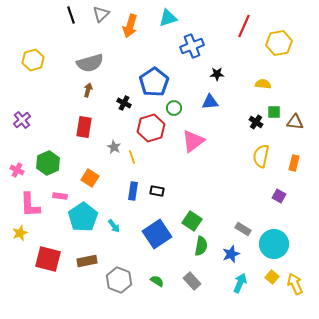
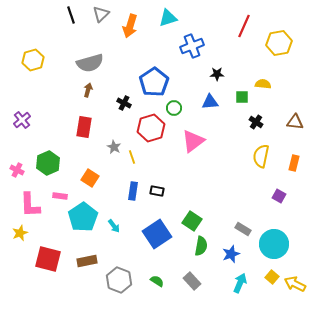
green square at (274, 112): moved 32 px left, 15 px up
yellow arrow at (295, 284): rotated 40 degrees counterclockwise
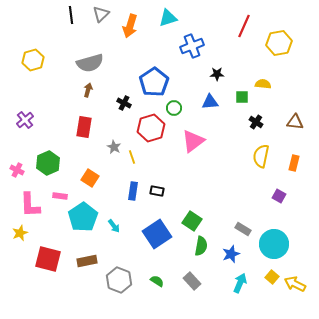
black line at (71, 15): rotated 12 degrees clockwise
purple cross at (22, 120): moved 3 px right
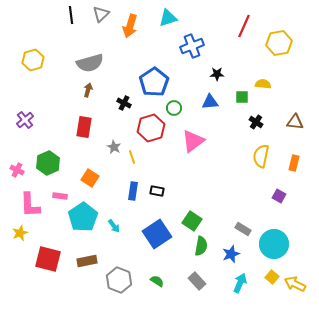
gray rectangle at (192, 281): moved 5 px right
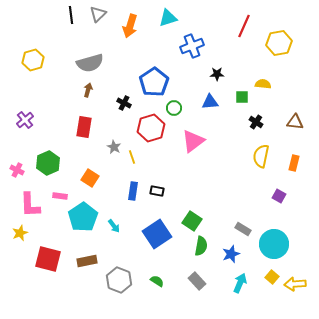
gray triangle at (101, 14): moved 3 px left
yellow arrow at (295, 284): rotated 30 degrees counterclockwise
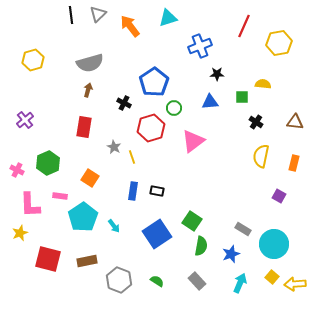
orange arrow at (130, 26): rotated 125 degrees clockwise
blue cross at (192, 46): moved 8 px right
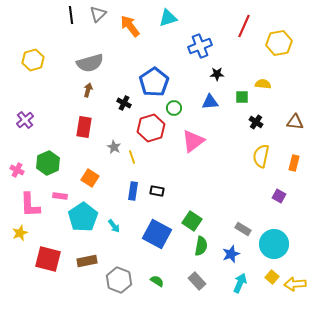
blue square at (157, 234): rotated 28 degrees counterclockwise
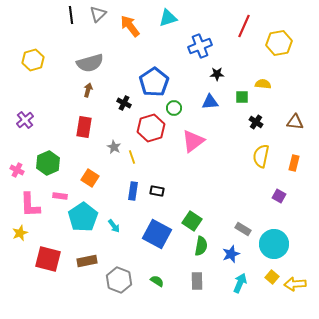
gray rectangle at (197, 281): rotated 42 degrees clockwise
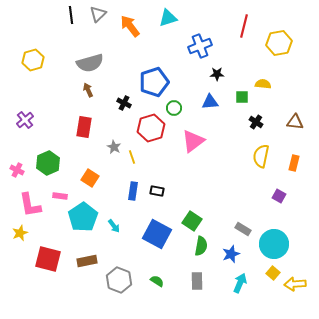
red line at (244, 26): rotated 10 degrees counterclockwise
blue pentagon at (154, 82): rotated 16 degrees clockwise
brown arrow at (88, 90): rotated 40 degrees counterclockwise
pink L-shape at (30, 205): rotated 8 degrees counterclockwise
yellow square at (272, 277): moved 1 px right, 4 px up
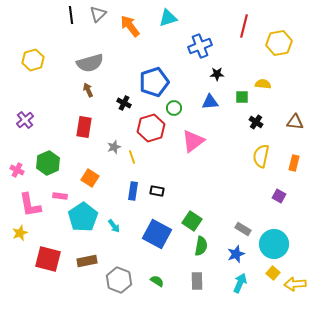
gray star at (114, 147): rotated 24 degrees clockwise
blue star at (231, 254): moved 5 px right
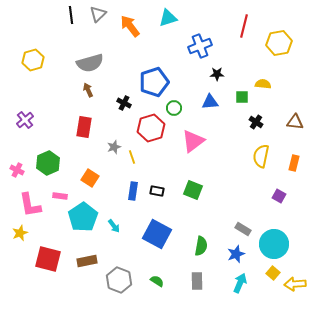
green square at (192, 221): moved 1 px right, 31 px up; rotated 12 degrees counterclockwise
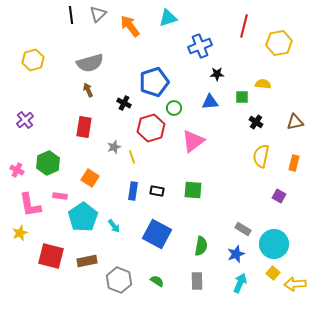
brown triangle at (295, 122): rotated 18 degrees counterclockwise
green square at (193, 190): rotated 18 degrees counterclockwise
red square at (48, 259): moved 3 px right, 3 px up
